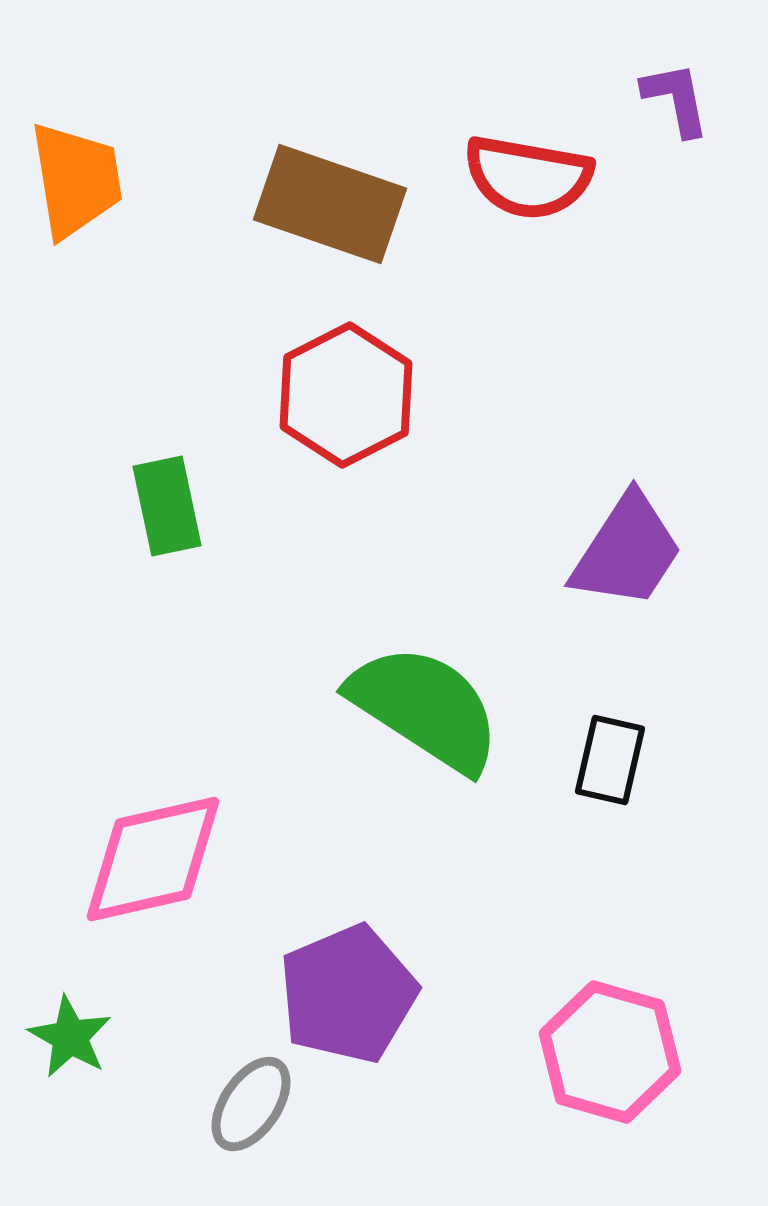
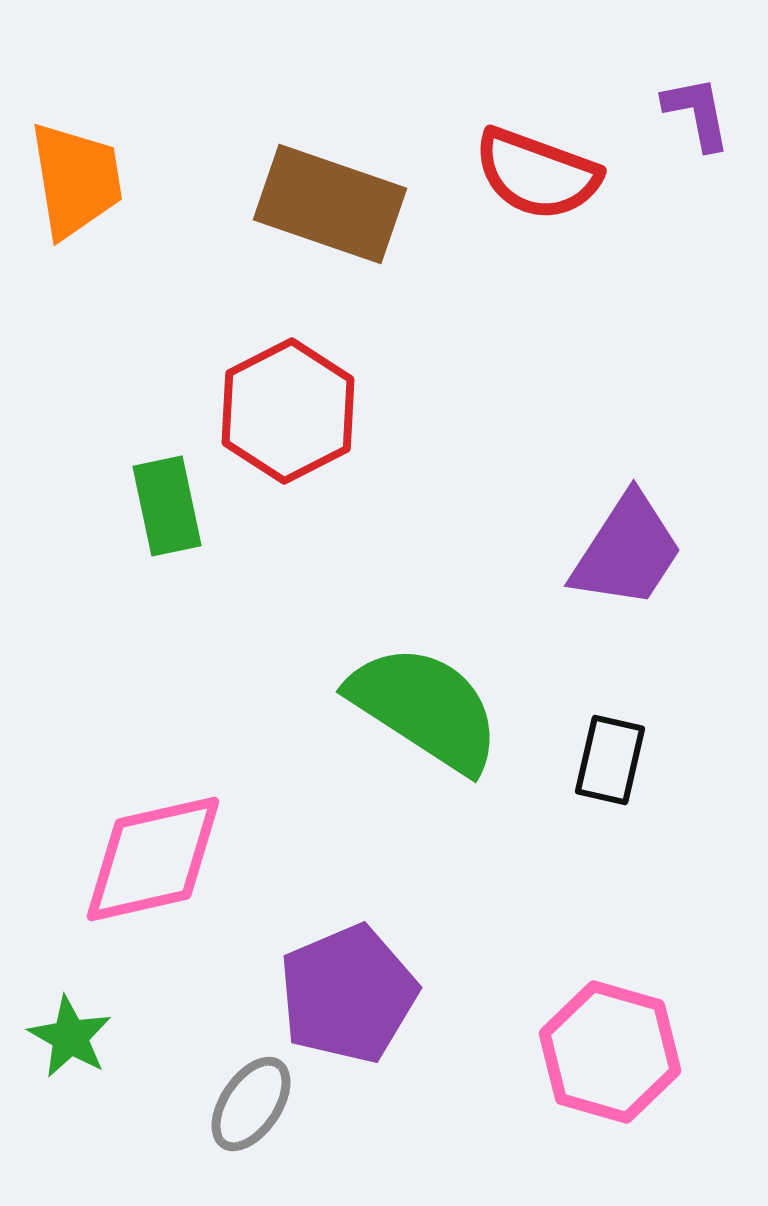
purple L-shape: moved 21 px right, 14 px down
red semicircle: moved 9 px right, 3 px up; rotated 10 degrees clockwise
red hexagon: moved 58 px left, 16 px down
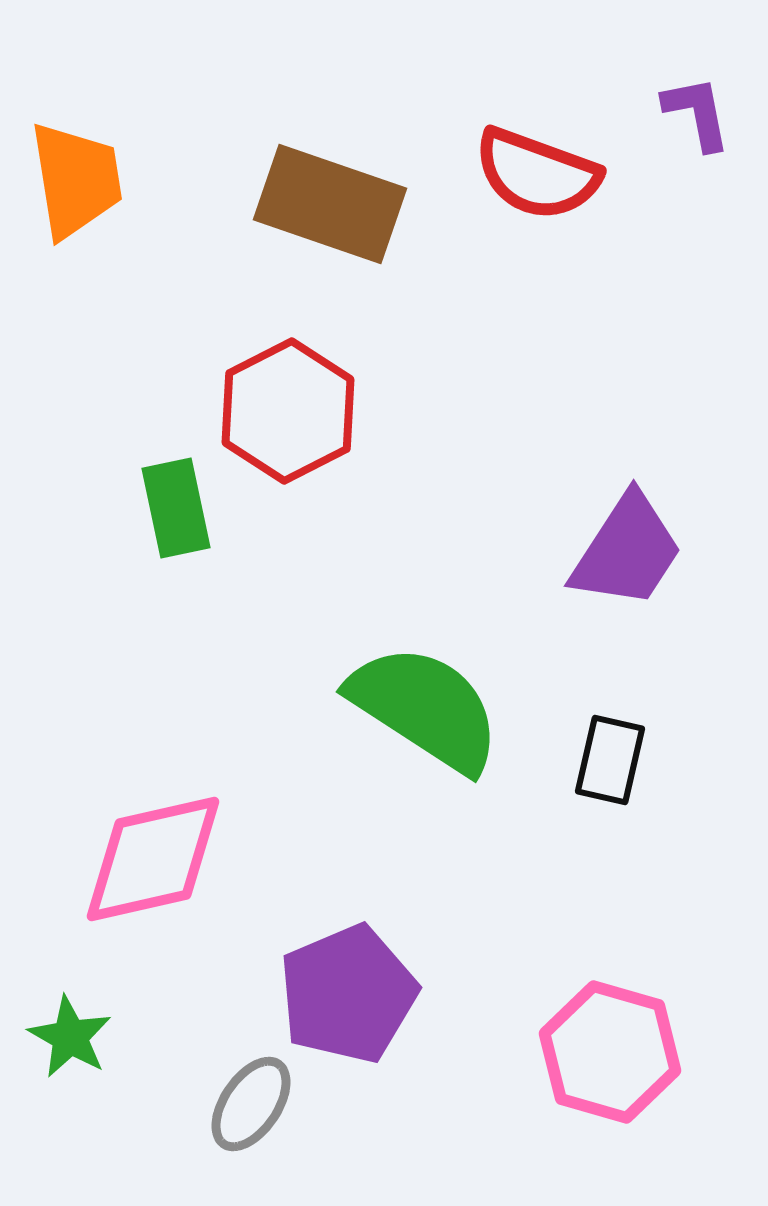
green rectangle: moved 9 px right, 2 px down
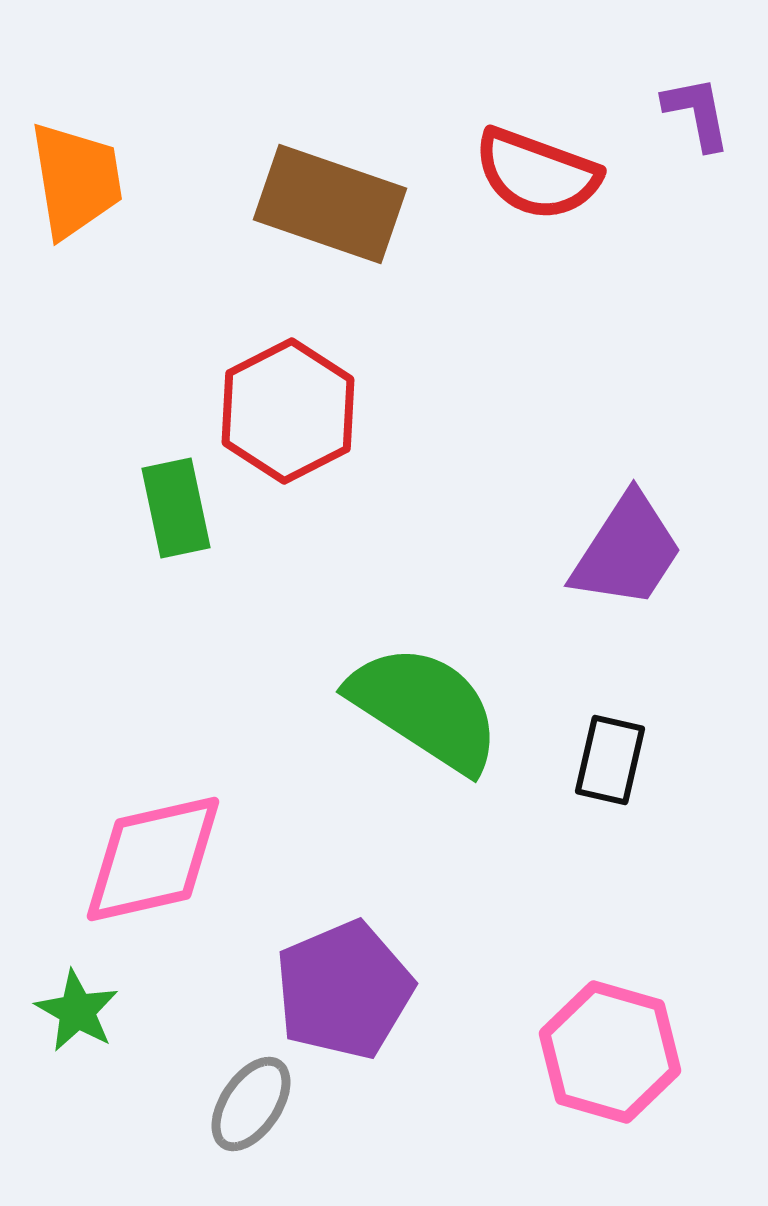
purple pentagon: moved 4 px left, 4 px up
green star: moved 7 px right, 26 px up
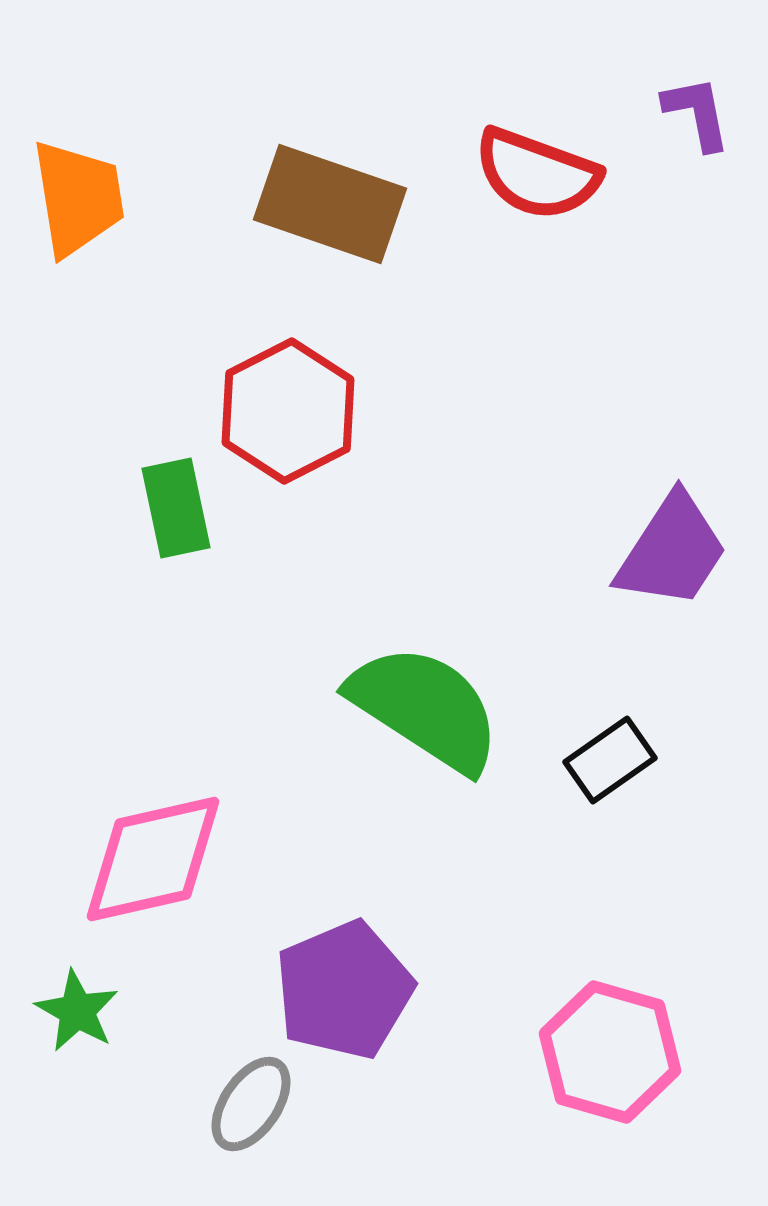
orange trapezoid: moved 2 px right, 18 px down
purple trapezoid: moved 45 px right
black rectangle: rotated 42 degrees clockwise
